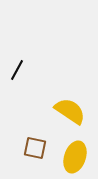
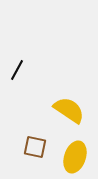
yellow semicircle: moved 1 px left, 1 px up
brown square: moved 1 px up
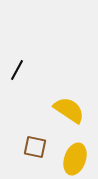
yellow ellipse: moved 2 px down
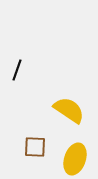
black line: rotated 10 degrees counterclockwise
brown square: rotated 10 degrees counterclockwise
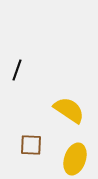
brown square: moved 4 px left, 2 px up
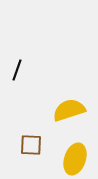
yellow semicircle: rotated 52 degrees counterclockwise
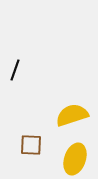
black line: moved 2 px left
yellow semicircle: moved 3 px right, 5 px down
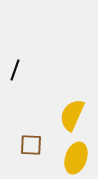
yellow semicircle: rotated 48 degrees counterclockwise
yellow ellipse: moved 1 px right, 1 px up
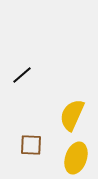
black line: moved 7 px right, 5 px down; rotated 30 degrees clockwise
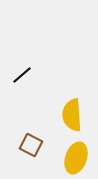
yellow semicircle: rotated 28 degrees counterclockwise
brown square: rotated 25 degrees clockwise
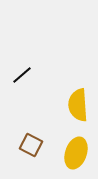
yellow semicircle: moved 6 px right, 10 px up
yellow ellipse: moved 5 px up
